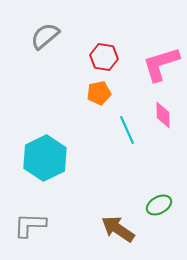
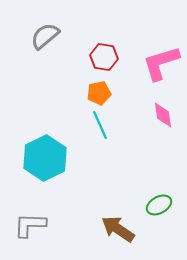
pink L-shape: moved 1 px up
pink diamond: rotated 8 degrees counterclockwise
cyan line: moved 27 px left, 5 px up
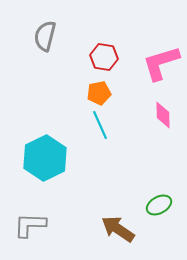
gray semicircle: rotated 36 degrees counterclockwise
pink diamond: rotated 8 degrees clockwise
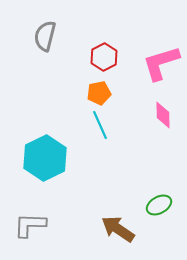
red hexagon: rotated 24 degrees clockwise
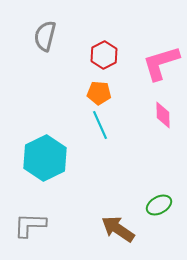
red hexagon: moved 2 px up
orange pentagon: rotated 15 degrees clockwise
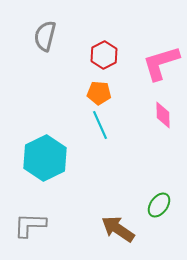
green ellipse: rotated 25 degrees counterclockwise
